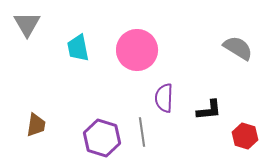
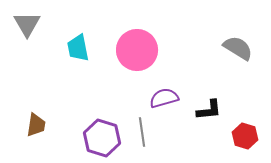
purple semicircle: rotated 72 degrees clockwise
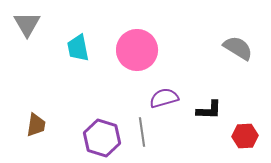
black L-shape: rotated 8 degrees clockwise
red hexagon: rotated 20 degrees counterclockwise
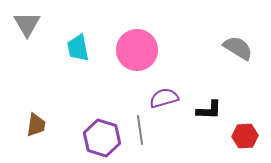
gray line: moved 2 px left, 2 px up
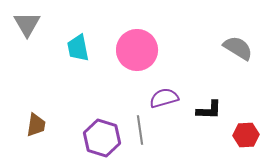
red hexagon: moved 1 px right, 1 px up
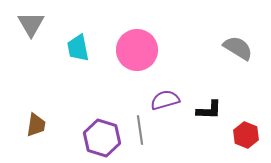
gray triangle: moved 4 px right
purple semicircle: moved 1 px right, 2 px down
red hexagon: rotated 25 degrees clockwise
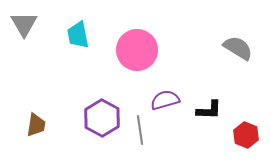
gray triangle: moved 7 px left
cyan trapezoid: moved 13 px up
purple hexagon: moved 20 px up; rotated 12 degrees clockwise
